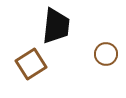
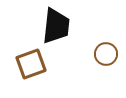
brown square: rotated 12 degrees clockwise
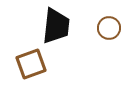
brown circle: moved 3 px right, 26 px up
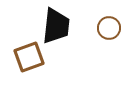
brown square: moved 2 px left, 7 px up
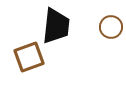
brown circle: moved 2 px right, 1 px up
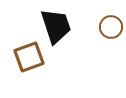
black trapezoid: rotated 24 degrees counterclockwise
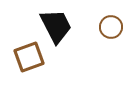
black trapezoid: rotated 9 degrees counterclockwise
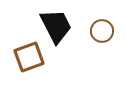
brown circle: moved 9 px left, 4 px down
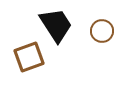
black trapezoid: moved 1 px up; rotated 6 degrees counterclockwise
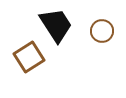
brown square: rotated 12 degrees counterclockwise
